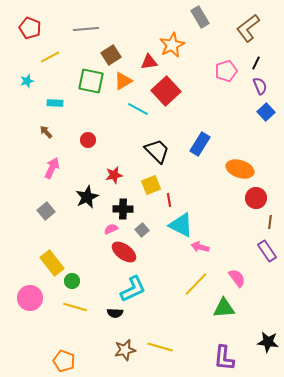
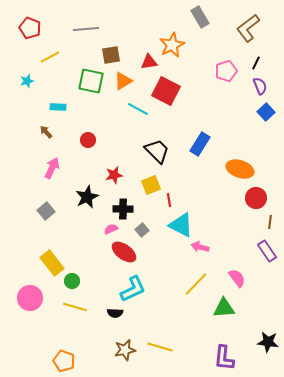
brown square at (111, 55): rotated 24 degrees clockwise
red square at (166, 91): rotated 20 degrees counterclockwise
cyan rectangle at (55, 103): moved 3 px right, 4 px down
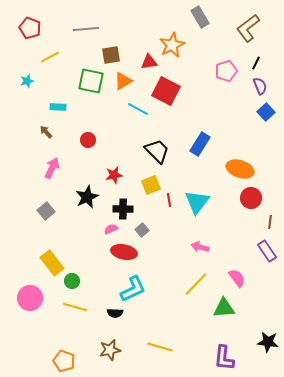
red circle at (256, 198): moved 5 px left
cyan triangle at (181, 225): moved 16 px right, 23 px up; rotated 40 degrees clockwise
red ellipse at (124, 252): rotated 25 degrees counterclockwise
brown star at (125, 350): moved 15 px left
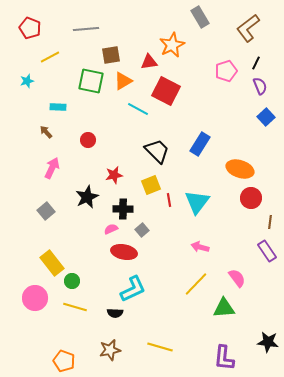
blue square at (266, 112): moved 5 px down
pink circle at (30, 298): moved 5 px right
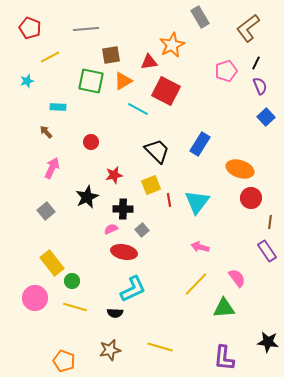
red circle at (88, 140): moved 3 px right, 2 px down
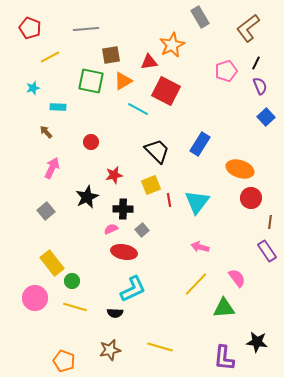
cyan star at (27, 81): moved 6 px right, 7 px down
black star at (268, 342): moved 11 px left
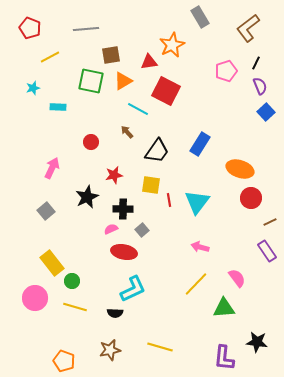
blue square at (266, 117): moved 5 px up
brown arrow at (46, 132): moved 81 px right
black trapezoid at (157, 151): rotated 80 degrees clockwise
yellow square at (151, 185): rotated 30 degrees clockwise
brown line at (270, 222): rotated 56 degrees clockwise
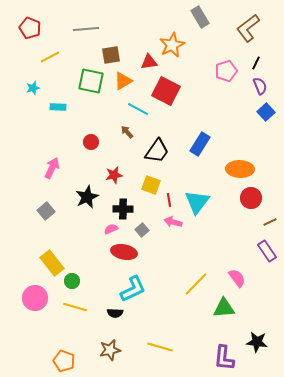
orange ellipse at (240, 169): rotated 16 degrees counterclockwise
yellow square at (151, 185): rotated 12 degrees clockwise
pink arrow at (200, 247): moved 27 px left, 25 px up
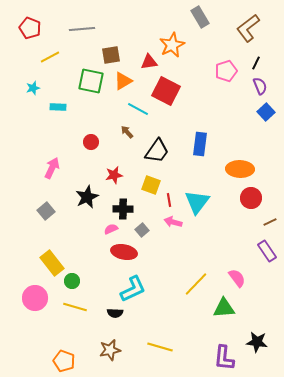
gray line at (86, 29): moved 4 px left
blue rectangle at (200, 144): rotated 25 degrees counterclockwise
